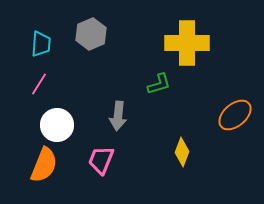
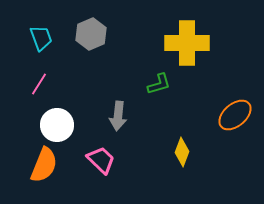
cyan trapezoid: moved 6 px up; rotated 24 degrees counterclockwise
pink trapezoid: rotated 112 degrees clockwise
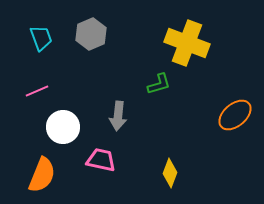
yellow cross: rotated 21 degrees clockwise
pink line: moved 2 px left, 7 px down; rotated 35 degrees clockwise
white circle: moved 6 px right, 2 px down
yellow diamond: moved 12 px left, 21 px down
pink trapezoid: rotated 32 degrees counterclockwise
orange semicircle: moved 2 px left, 10 px down
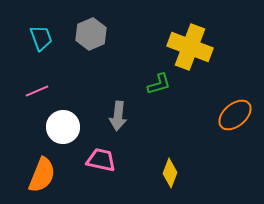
yellow cross: moved 3 px right, 4 px down
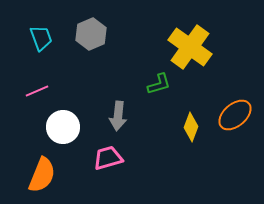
yellow cross: rotated 15 degrees clockwise
pink trapezoid: moved 7 px right, 2 px up; rotated 28 degrees counterclockwise
yellow diamond: moved 21 px right, 46 px up
